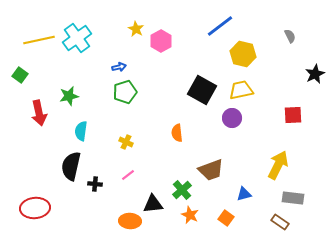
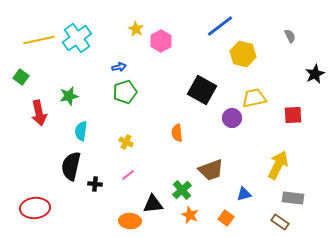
green square: moved 1 px right, 2 px down
yellow trapezoid: moved 13 px right, 8 px down
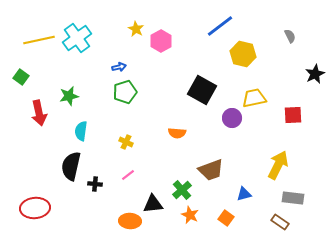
orange semicircle: rotated 78 degrees counterclockwise
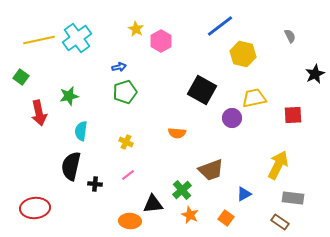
blue triangle: rotated 14 degrees counterclockwise
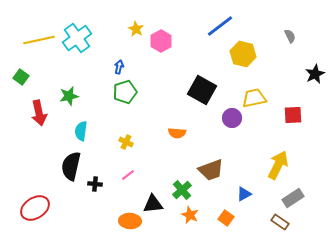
blue arrow: rotated 64 degrees counterclockwise
gray rectangle: rotated 40 degrees counterclockwise
red ellipse: rotated 28 degrees counterclockwise
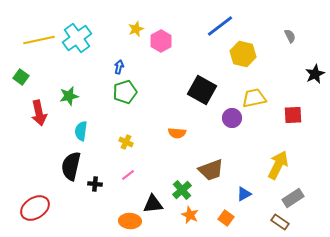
yellow star: rotated 21 degrees clockwise
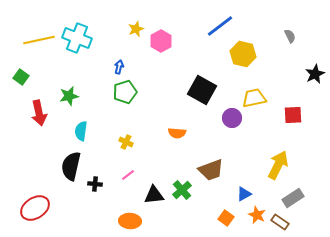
cyan cross: rotated 32 degrees counterclockwise
black triangle: moved 1 px right, 9 px up
orange star: moved 67 px right
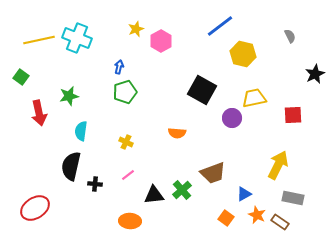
brown trapezoid: moved 2 px right, 3 px down
gray rectangle: rotated 45 degrees clockwise
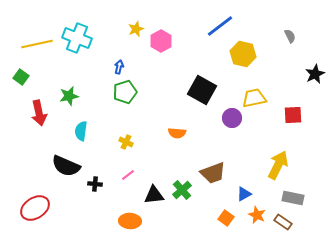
yellow line: moved 2 px left, 4 px down
black semicircle: moved 5 px left; rotated 80 degrees counterclockwise
brown rectangle: moved 3 px right
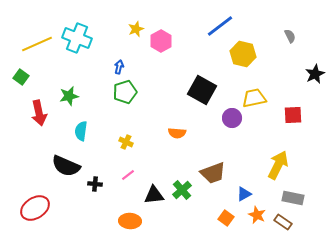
yellow line: rotated 12 degrees counterclockwise
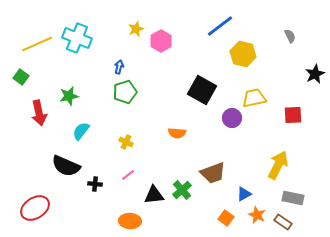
cyan semicircle: rotated 30 degrees clockwise
